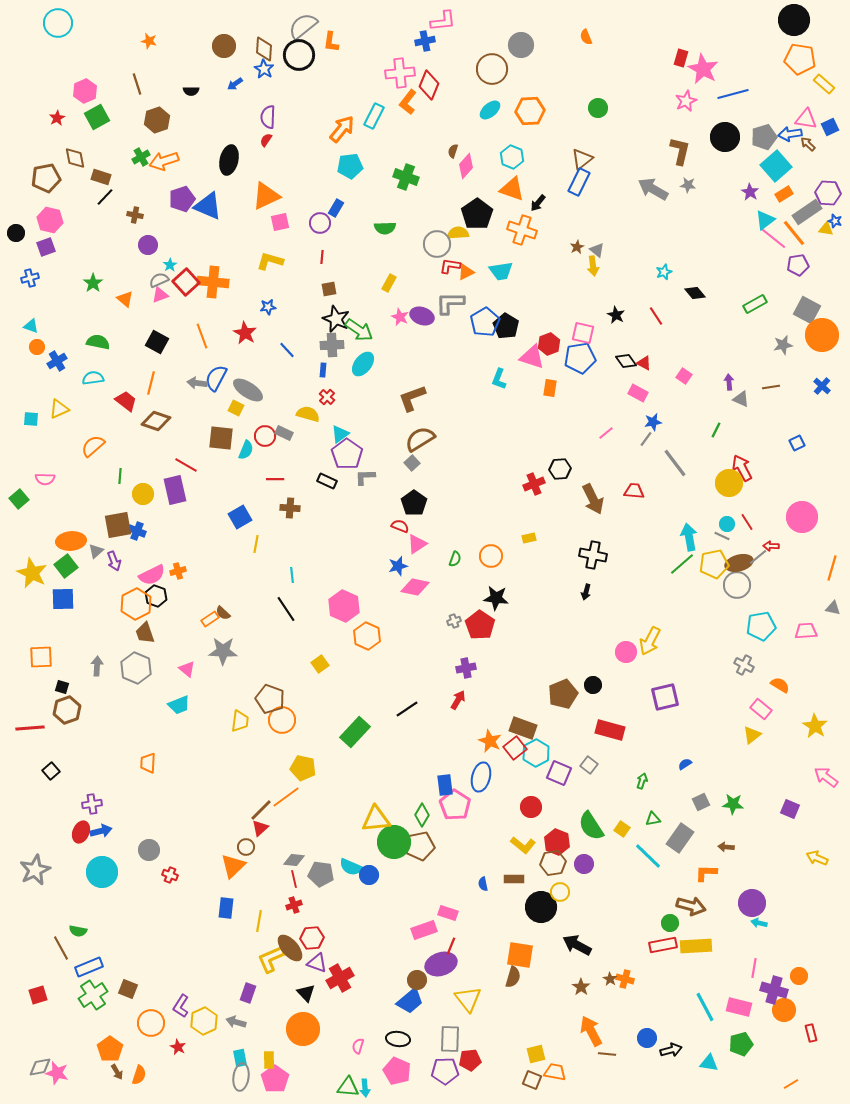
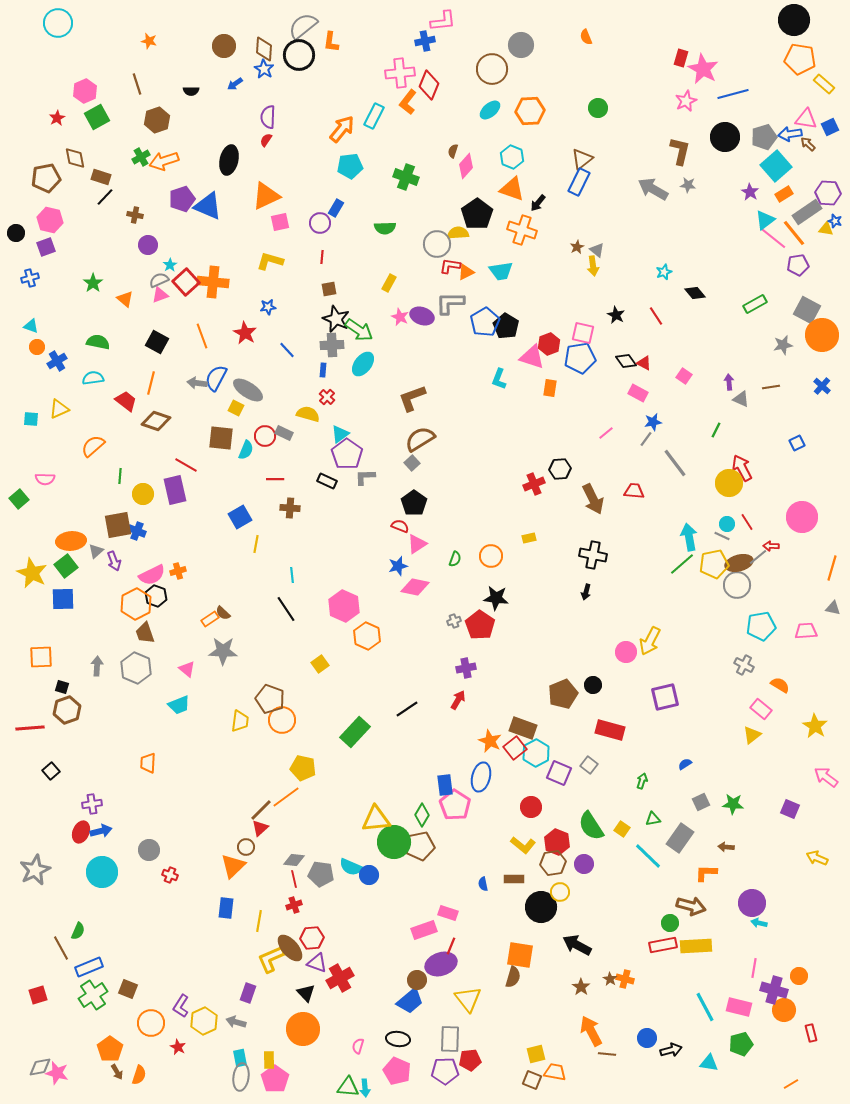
green semicircle at (78, 931): rotated 78 degrees counterclockwise
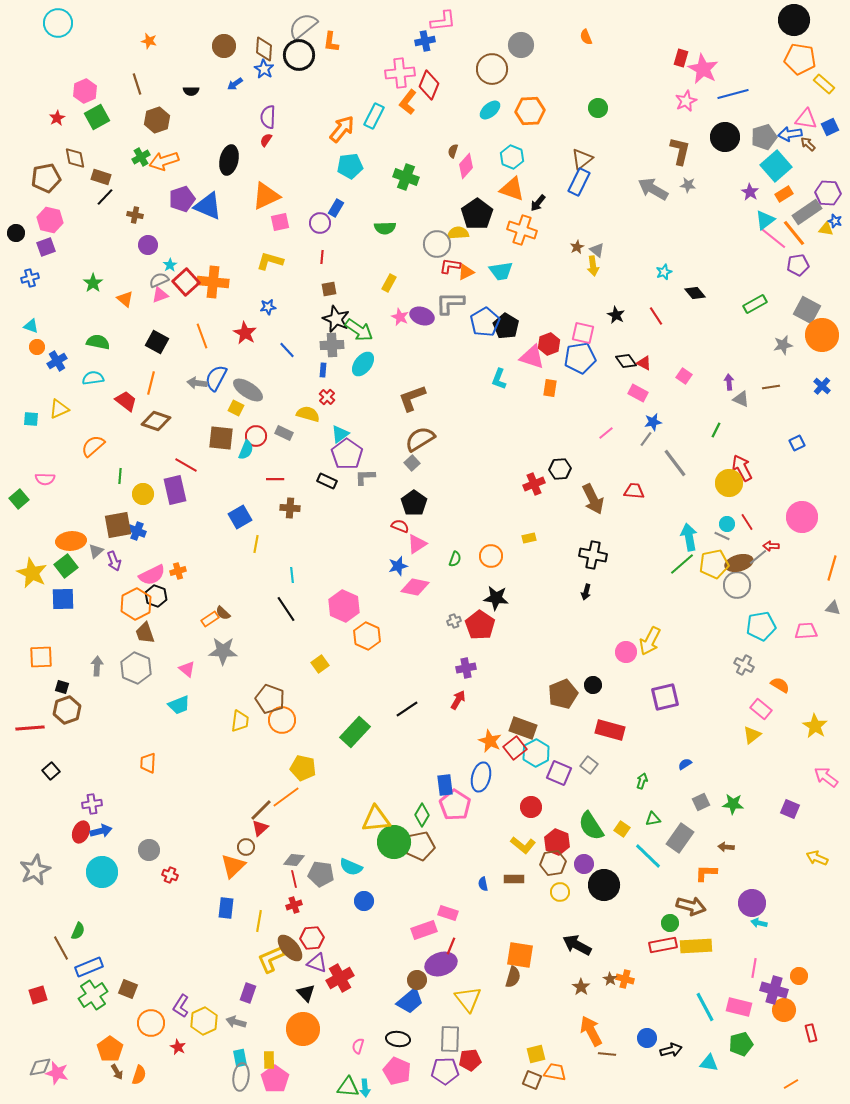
red circle at (265, 436): moved 9 px left
blue circle at (369, 875): moved 5 px left, 26 px down
black circle at (541, 907): moved 63 px right, 22 px up
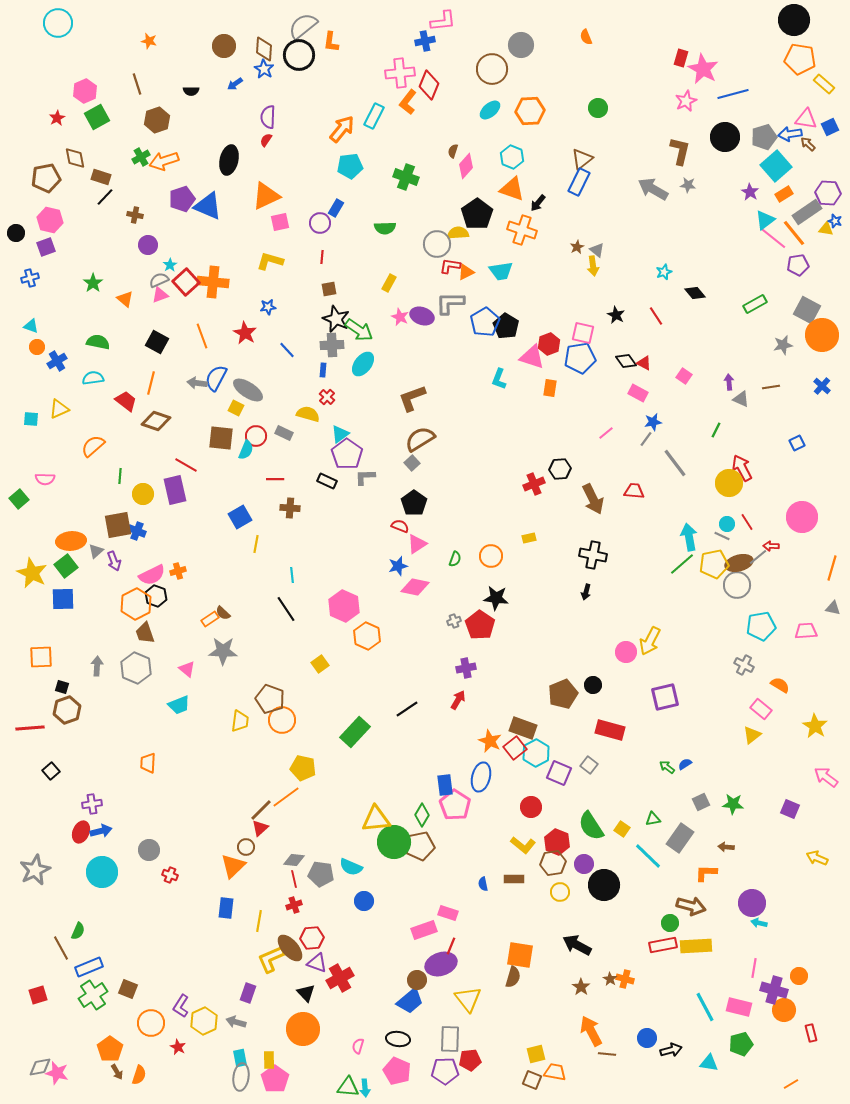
green arrow at (642, 781): moved 25 px right, 14 px up; rotated 70 degrees counterclockwise
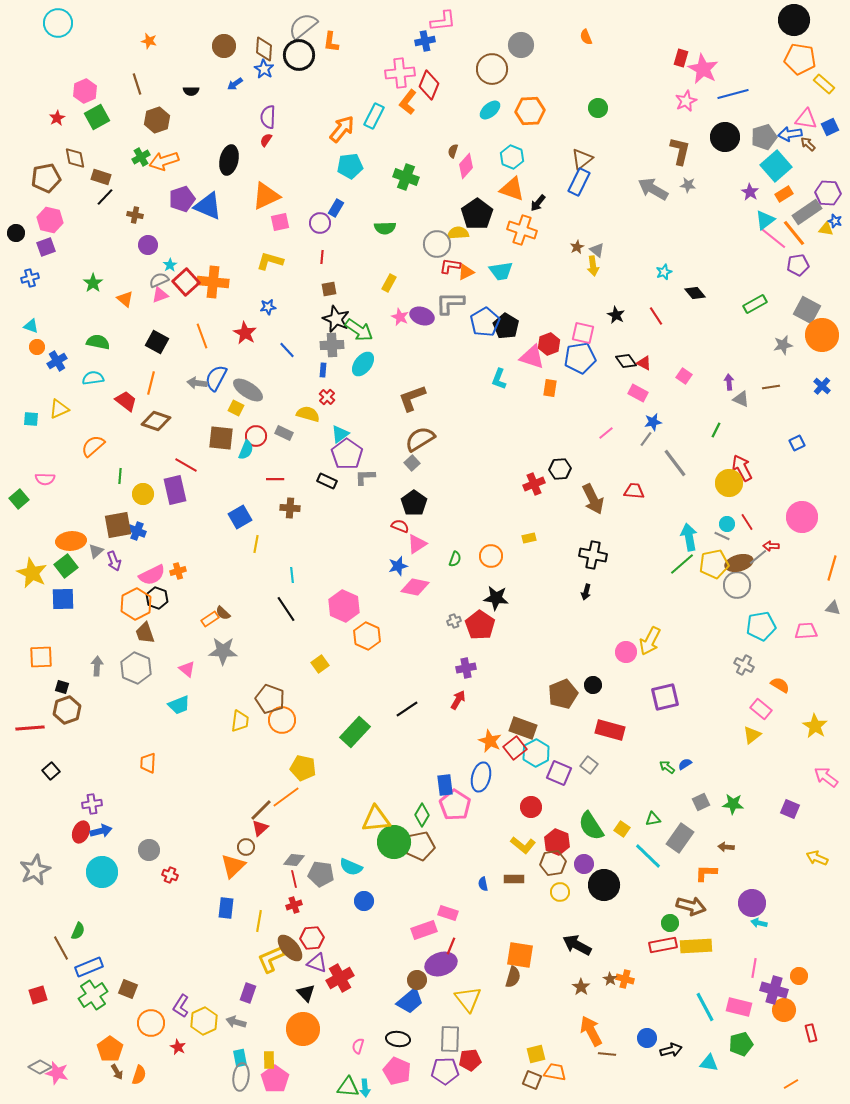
black hexagon at (156, 596): moved 1 px right, 2 px down
gray diamond at (40, 1067): rotated 40 degrees clockwise
